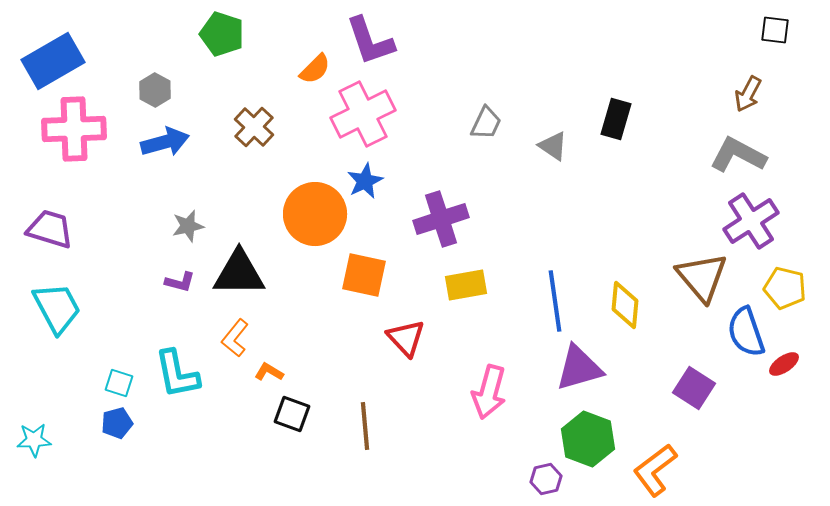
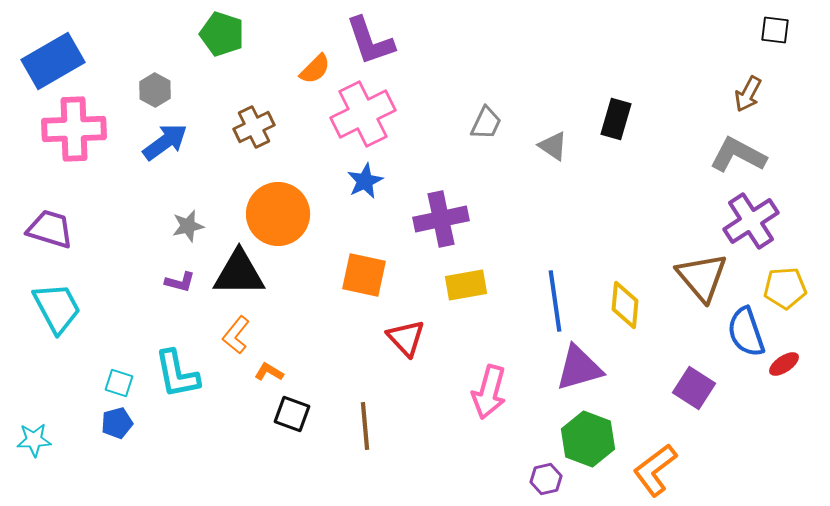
brown cross at (254, 127): rotated 21 degrees clockwise
blue arrow at (165, 142): rotated 21 degrees counterclockwise
orange circle at (315, 214): moved 37 px left
purple cross at (441, 219): rotated 6 degrees clockwise
yellow pentagon at (785, 288): rotated 18 degrees counterclockwise
orange L-shape at (235, 338): moved 1 px right, 3 px up
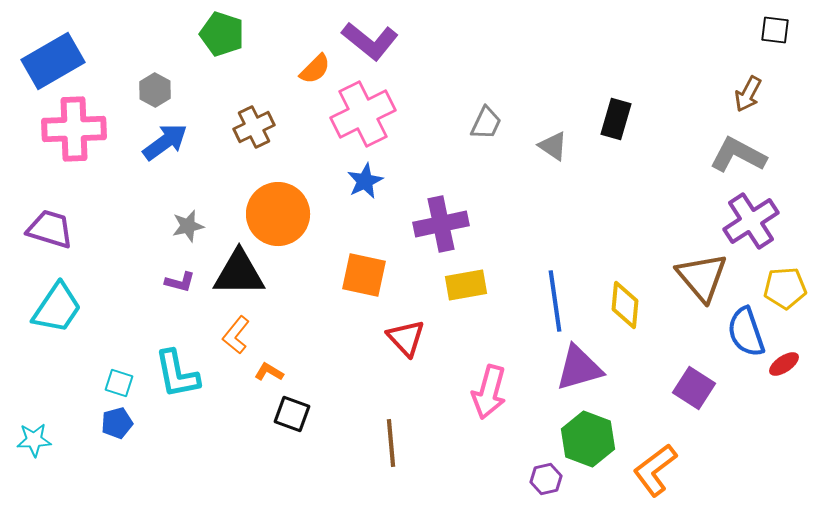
purple L-shape at (370, 41): rotated 32 degrees counterclockwise
purple cross at (441, 219): moved 5 px down
cyan trapezoid at (57, 308): rotated 62 degrees clockwise
brown line at (365, 426): moved 26 px right, 17 px down
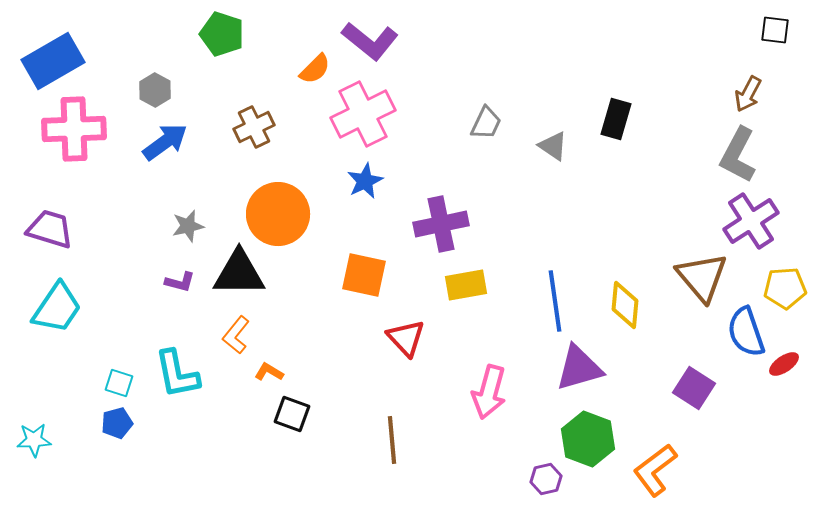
gray L-shape at (738, 155): rotated 90 degrees counterclockwise
brown line at (391, 443): moved 1 px right, 3 px up
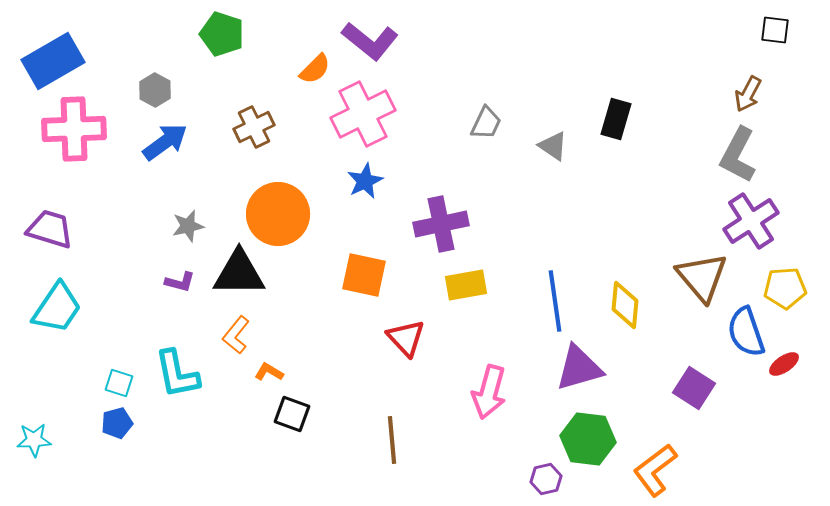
green hexagon at (588, 439): rotated 14 degrees counterclockwise
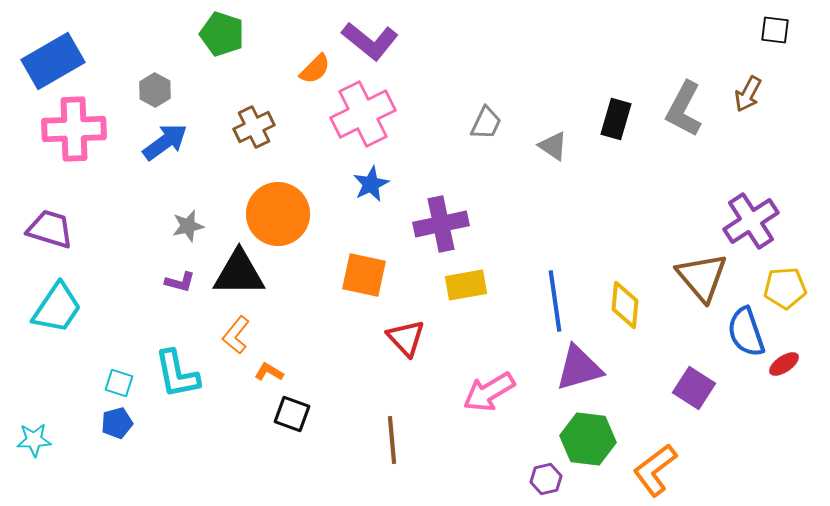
gray L-shape at (738, 155): moved 54 px left, 46 px up
blue star at (365, 181): moved 6 px right, 3 px down
pink arrow at (489, 392): rotated 44 degrees clockwise
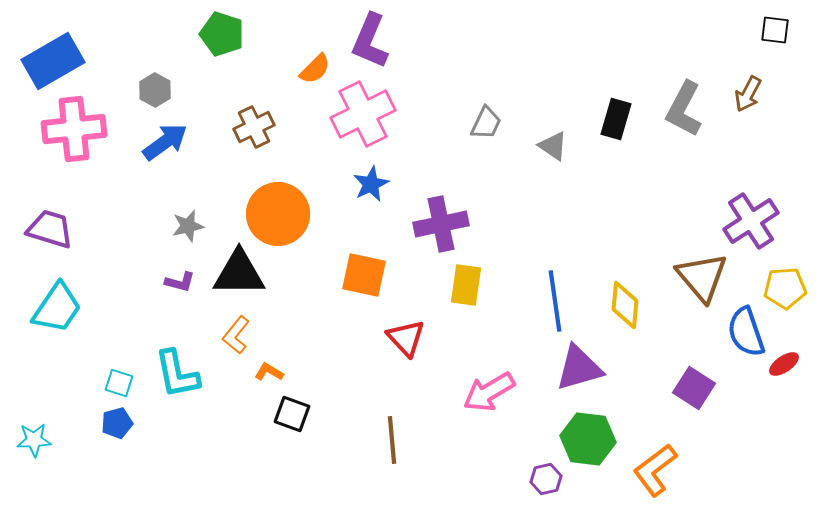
purple L-shape at (370, 41): rotated 74 degrees clockwise
pink cross at (74, 129): rotated 4 degrees counterclockwise
yellow rectangle at (466, 285): rotated 72 degrees counterclockwise
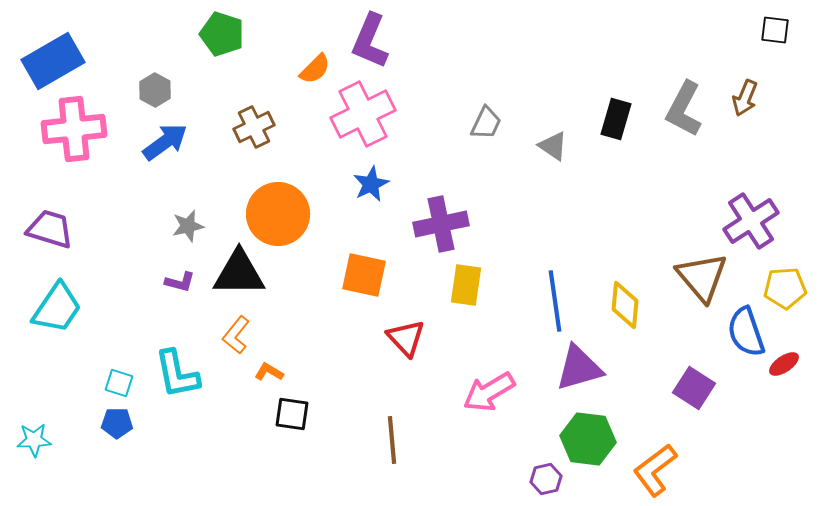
brown arrow at (748, 94): moved 3 px left, 4 px down; rotated 6 degrees counterclockwise
black square at (292, 414): rotated 12 degrees counterclockwise
blue pentagon at (117, 423): rotated 16 degrees clockwise
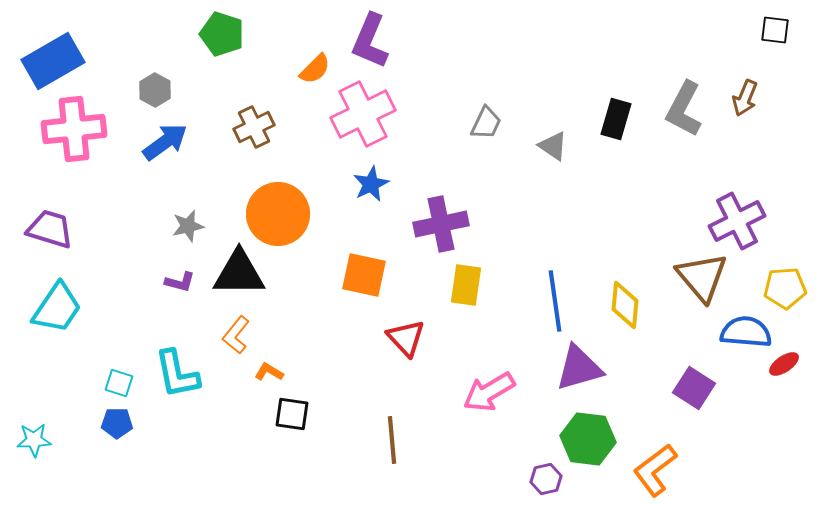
purple cross at (751, 221): moved 14 px left; rotated 6 degrees clockwise
blue semicircle at (746, 332): rotated 114 degrees clockwise
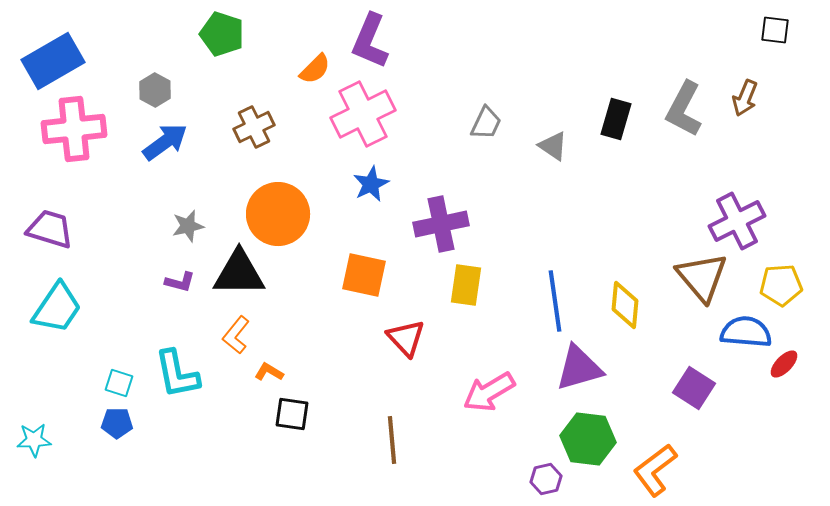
yellow pentagon at (785, 288): moved 4 px left, 3 px up
red ellipse at (784, 364): rotated 12 degrees counterclockwise
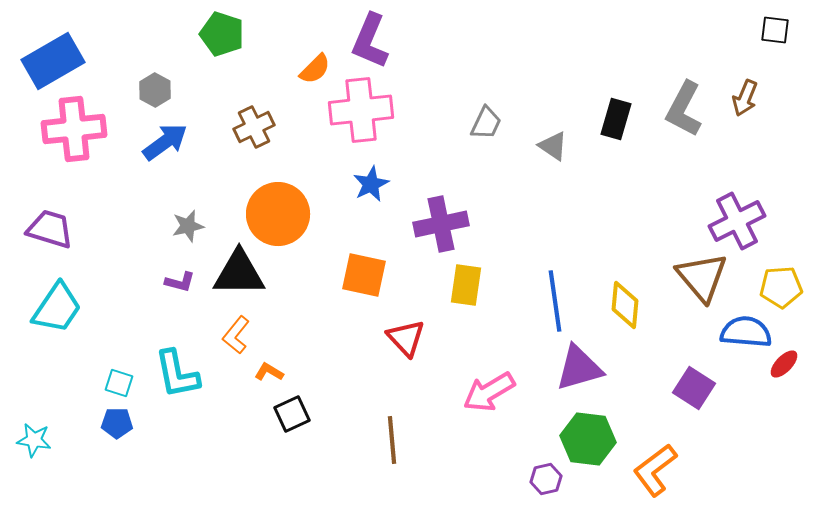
pink cross at (363, 114): moved 2 px left, 4 px up; rotated 20 degrees clockwise
yellow pentagon at (781, 285): moved 2 px down
black square at (292, 414): rotated 33 degrees counterclockwise
cyan star at (34, 440): rotated 12 degrees clockwise
